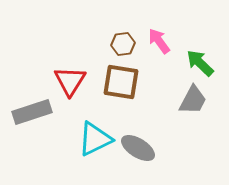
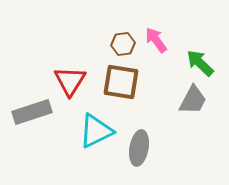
pink arrow: moved 3 px left, 1 px up
cyan triangle: moved 1 px right, 8 px up
gray ellipse: moved 1 px right; rotated 68 degrees clockwise
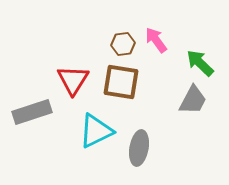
red triangle: moved 3 px right, 1 px up
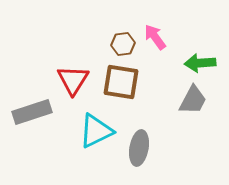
pink arrow: moved 1 px left, 3 px up
green arrow: rotated 48 degrees counterclockwise
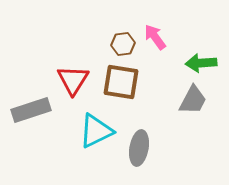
green arrow: moved 1 px right
gray rectangle: moved 1 px left, 2 px up
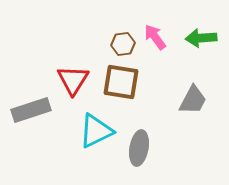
green arrow: moved 25 px up
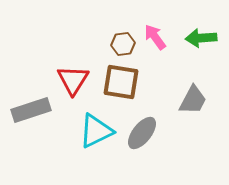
gray ellipse: moved 3 px right, 15 px up; rotated 28 degrees clockwise
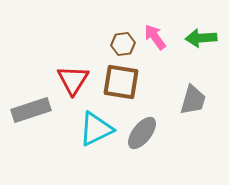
gray trapezoid: rotated 12 degrees counterclockwise
cyan triangle: moved 2 px up
